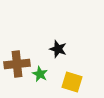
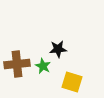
black star: rotated 24 degrees counterclockwise
green star: moved 3 px right, 8 px up
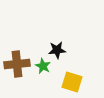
black star: moved 1 px left, 1 px down
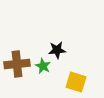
yellow square: moved 4 px right
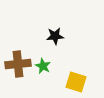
black star: moved 2 px left, 14 px up
brown cross: moved 1 px right
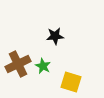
brown cross: rotated 20 degrees counterclockwise
yellow square: moved 5 px left
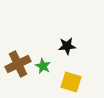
black star: moved 12 px right, 10 px down
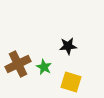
black star: moved 1 px right
green star: moved 1 px right, 1 px down
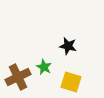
black star: rotated 18 degrees clockwise
brown cross: moved 13 px down
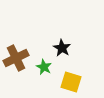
black star: moved 6 px left, 2 px down; rotated 18 degrees clockwise
brown cross: moved 2 px left, 19 px up
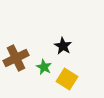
black star: moved 1 px right, 2 px up
yellow square: moved 4 px left, 3 px up; rotated 15 degrees clockwise
